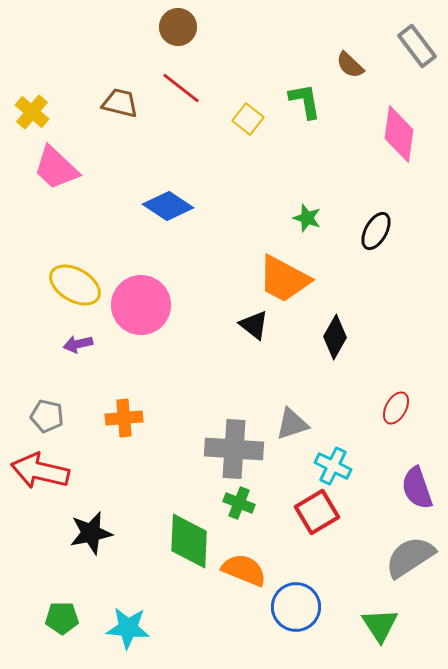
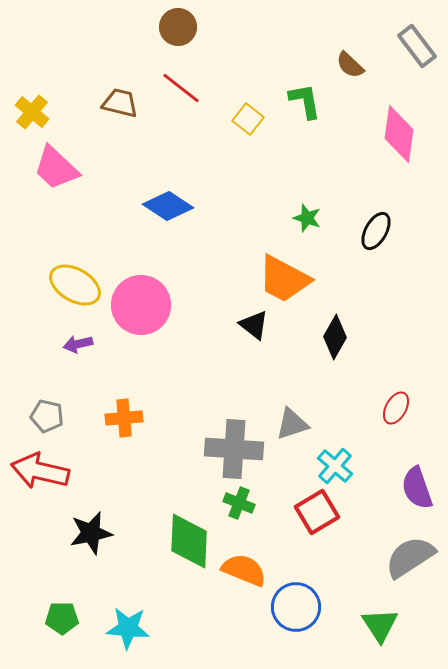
cyan cross: moved 2 px right; rotated 15 degrees clockwise
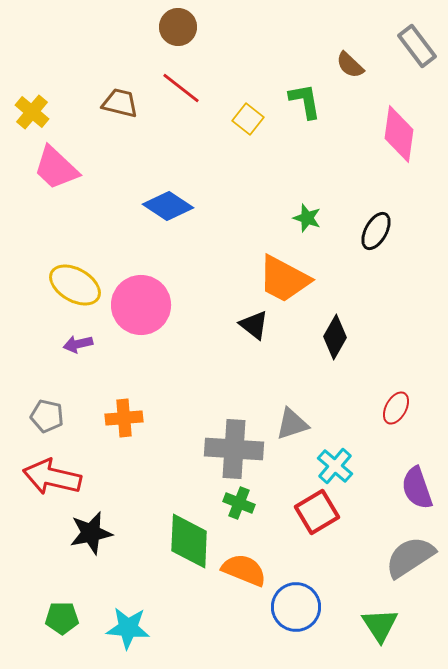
red arrow: moved 12 px right, 6 px down
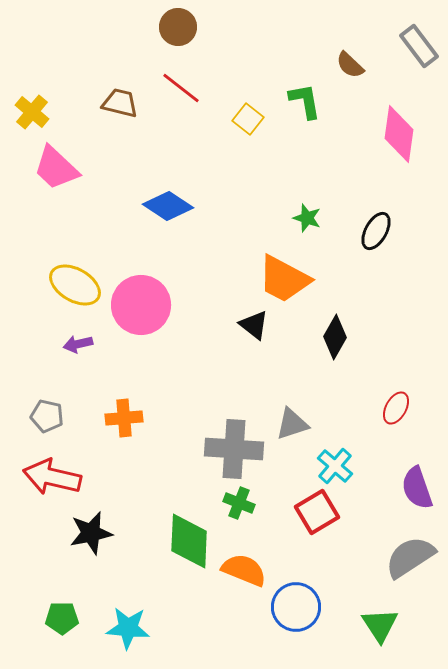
gray rectangle: moved 2 px right
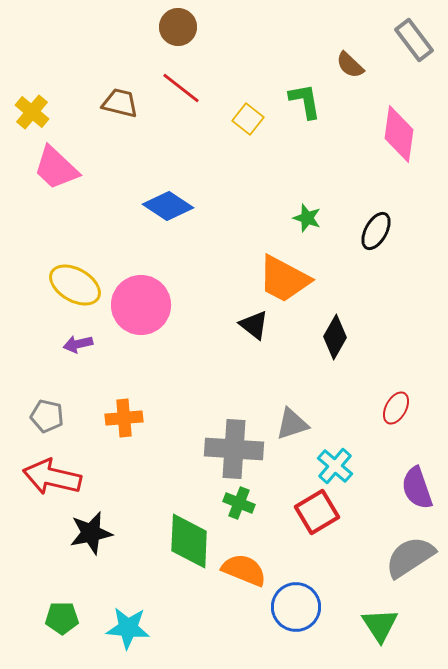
gray rectangle: moved 5 px left, 6 px up
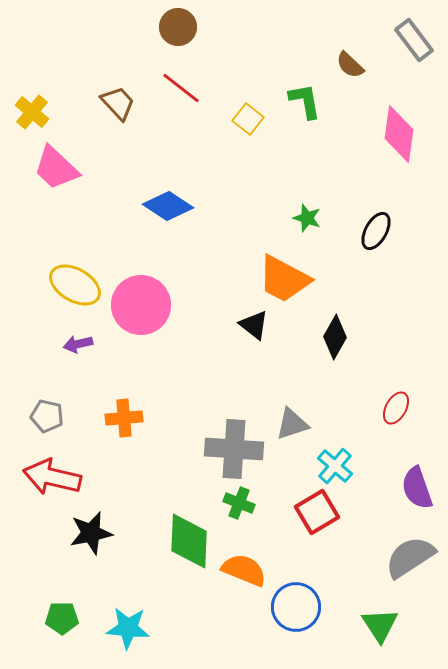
brown trapezoid: moved 2 px left; rotated 33 degrees clockwise
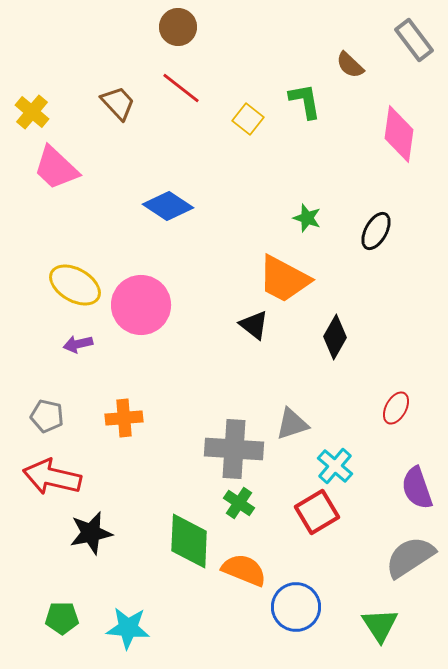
green cross: rotated 12 degrees clockwise
